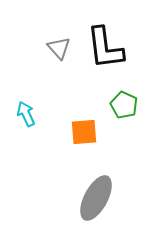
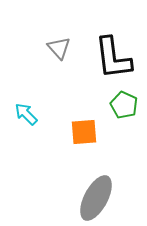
black L-shape: moved 8 px right, 10 px down
cyan arrow: rotated 20 degrees counterclockwise
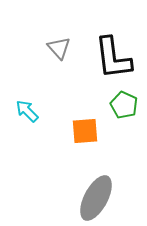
cyan arrow: moved 1 px right, 3 px up
orange square: moved 1 px right, 1 px up
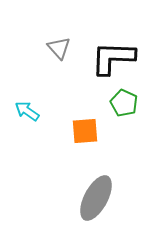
black L-shape: rotated 99 degrees clockwise
green pentagon: moved 2 px up
cyan arrow: rotated 10 degrees counterclockwise
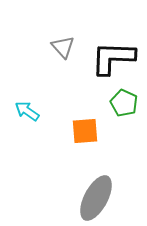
gray triangle: moved 4 px right, 1 px up
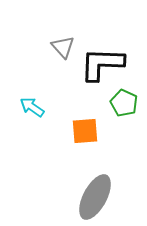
black L-shape: moved 11 px left, 6 px down
cyan arrow: moved 5 px right, 4 px up
gray ellipse: moved 1 px left, 1 px up
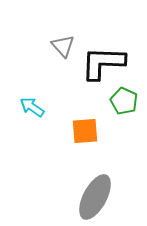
gray triangle: moved 1 px up
black L-shape: moved 1 px right, 1 px up
green pentagon: moved 2 px up
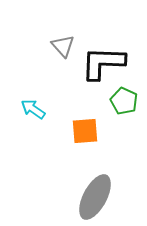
cyan arrow: moved 1 px right, 2 px down
